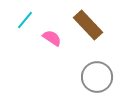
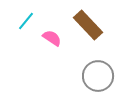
cyan line: moved 1 px right, 1 px down
gray circle: moved 1 px right, 1 px up
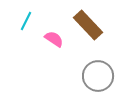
cyan line: rotated 12 degrees counterclockwise
pink semicircle: moved 2 px right, 1 px down
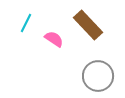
cyan line: moved 2 px down
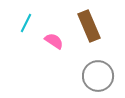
brown rectangle: moved 1 px right, 1 px down; rotated 20 degrees clockwise
pink semicircle: moved 2 px down
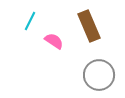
cyan line: moved 4 px right, 2 px up
gray circle: moved 1 px right, 1 px up
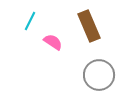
pink semicircle: moved 1 px left, 1 px down
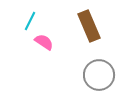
pink semicircle: moved 9 px left
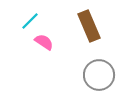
cyan line: rotated 18 degrees clockwise
